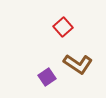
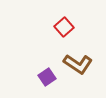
red square: moved 1 px right
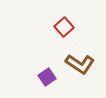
brown L-shape: moved 2 px right
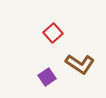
red square: moved 11 px left, 6 px down
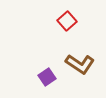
red square: moved 14 px right, 12 px up
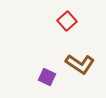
purple square: rotated 30 degrees counterclockwise
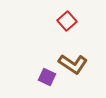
brown L-shape: moved 7 px left
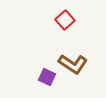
red square: moved 2 px left, 1 px up
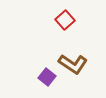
purple square: rotated 12 degrees clockwise
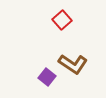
red square: moved 3 px left
